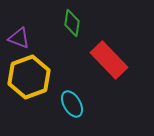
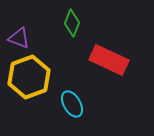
green diamond: rotated 12 degrees clockwise
red rectangle: rotated 21 degrees counterclockwise
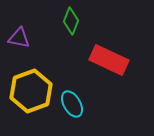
green diamond: moved 1 px left, 2 px up
purple triangle: rotated 10 degrees counterclockwise
yellow hexagon: moved 2 px right, 14 px down
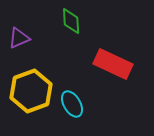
green diamond: rotated 24 degrees counterclockwise
purple triangle: rotated 35 degrees counterclockwise
red rectangle: moved 4 px right, 4 px down
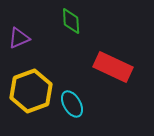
red rectangle: moved 3 px down
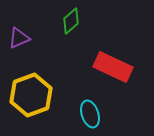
green diamond: rotated 52 degrees clockwise
yellow hexagon: moved 4 px down
cyan ellipse: moved 18 px right, 10 px down; rotated 12 degrees clockwise
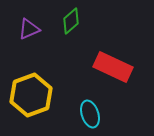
purple triangle: moved 10 px right, 9 px up
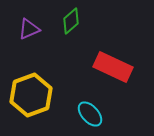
cyan ellipse: rotated 24 degrees counterclockwise
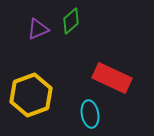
purple triangle: moved 9 px right
red rectangle: moved 1 px left, 11 px down
cyan ellipse: rotated 32 degrees clockwise
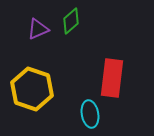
red rectangle: rotated 72 degrees clockwise
yellow hexagon: moved 1 px right, 6 px up; rotated 21 degrees counterclockwise
